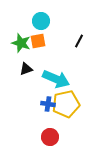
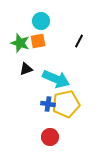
green star: moved 1 px left
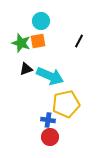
green star: moved 1 px right
cyan arrow: moved 6 px left, 3 px up
blue cross: moved 16 px down
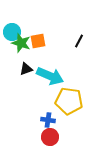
cyan circle: moved 29 px left, 11 px down
yellow pentagon: moved 3 px right, 3 px up; rotated 20 degrees clockwise
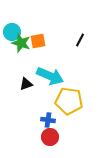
black line: moved 1 px right, 1 px up
black triangle: moved 15 px down
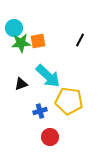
cyan circle: moved 2 px right, 4 px up
green star: rotated 24 degrees counterclockwise
cyan arrow: moved 2 px left; rotated 20 degrees clockwise
black triangle: moved 5 px left
blue cross: moved 8 px left, 9 px up; rotated 24 degrees counterclockwise
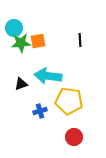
black line: rotated 32 degrees counterclockwise
cyan arrow: rotated 144 degrees clockwise
red circle: moved 24 px right
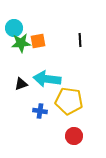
cyan arrow: moved 1 px left, 3 px down
blue cross: rotated 24 degrees clockwise
red circle: moved 1 px up
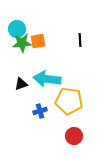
cyan circle: moved 3 px right, 1 px down
green star: moved 1 px right
blue cross: rotated 24 degrees counterclockwise
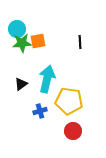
black line: moved 2 px down
cyan arrow: rotated 96 degrees clockwise
black triangle: rotated 16 degrees counterclockwise
red circle: moved 1 px left, 5 px up
